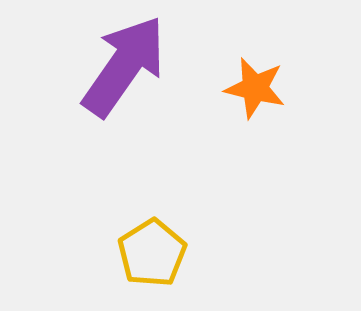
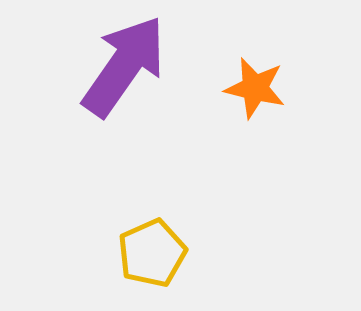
yellow pentagon: rotated 8 degrees clockwise
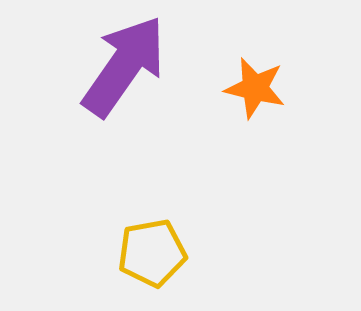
yellow pentagon: rotated 14 degrees clockwise
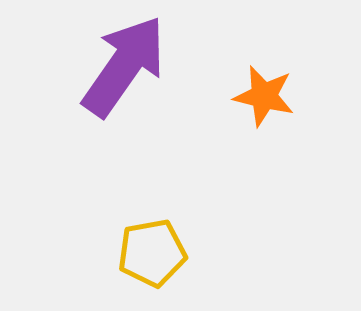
orange star: moved 9 px right, 8 px down
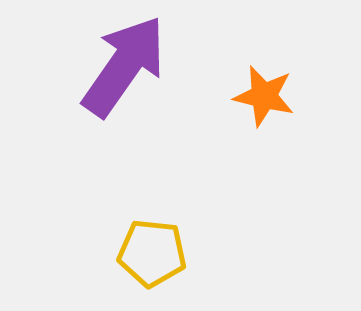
yellow pentagon: rotated 16 degrees clockwise
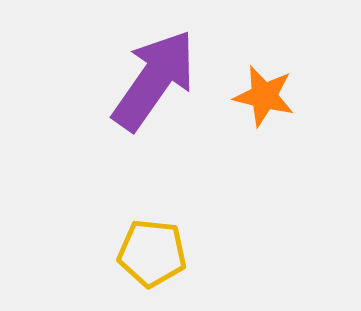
purple arrow: moved 30 px right, 14 px down
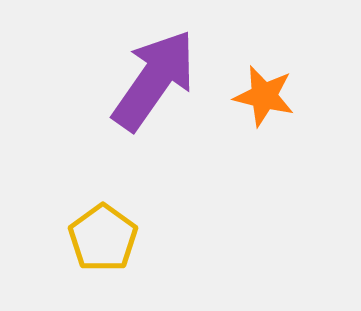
yellow pentagon: moved 49 px left, 15 px up; rotated 30 degrees clockwise
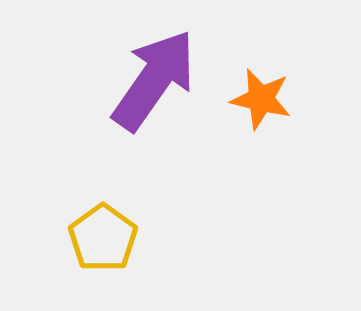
orange star: moved 3 px left, 3 px down
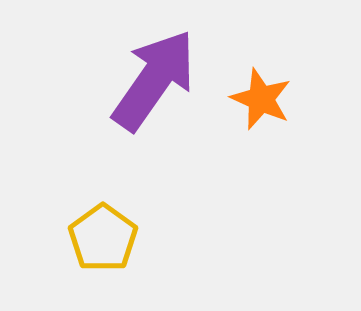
orange star: rotated 10 degrees clockwise
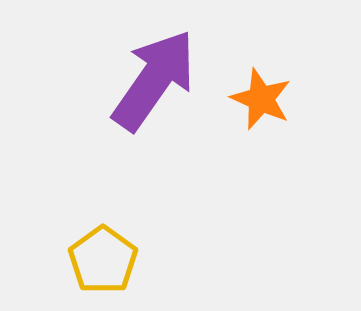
yellow pentagon: moved 22 px down
